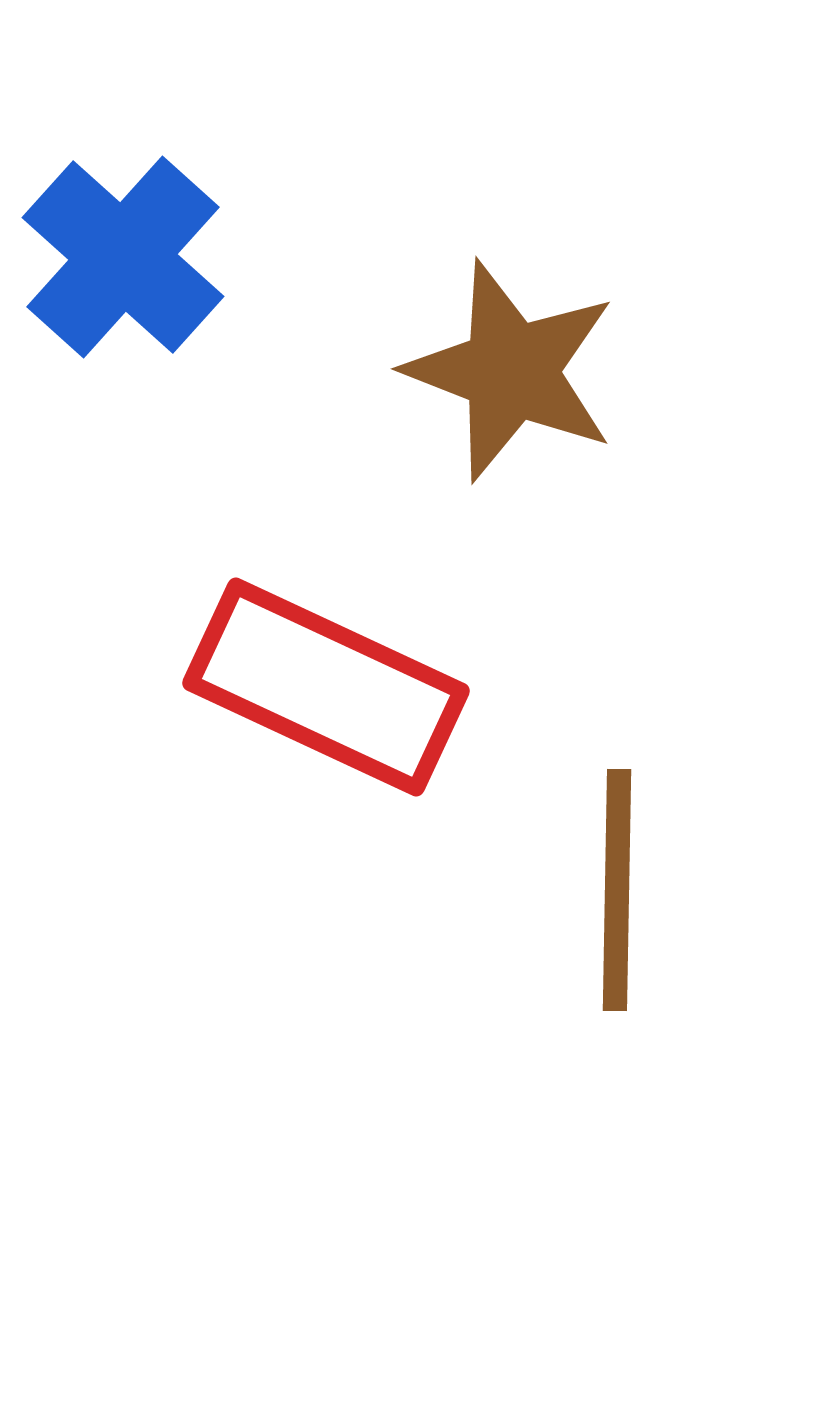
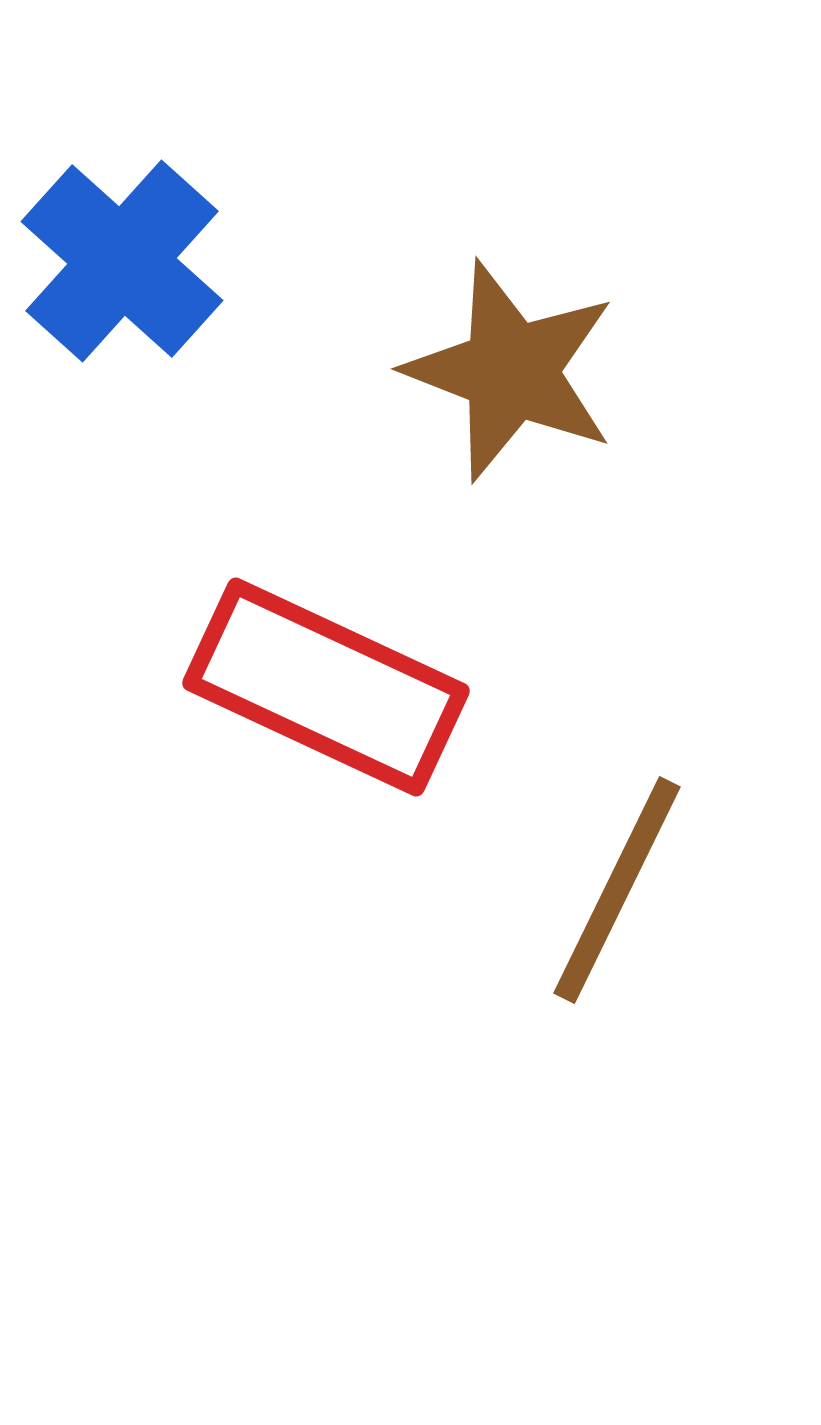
blue cross: moved 1 px left, 4 px down
brown line: rotated 25 degrees clockwise
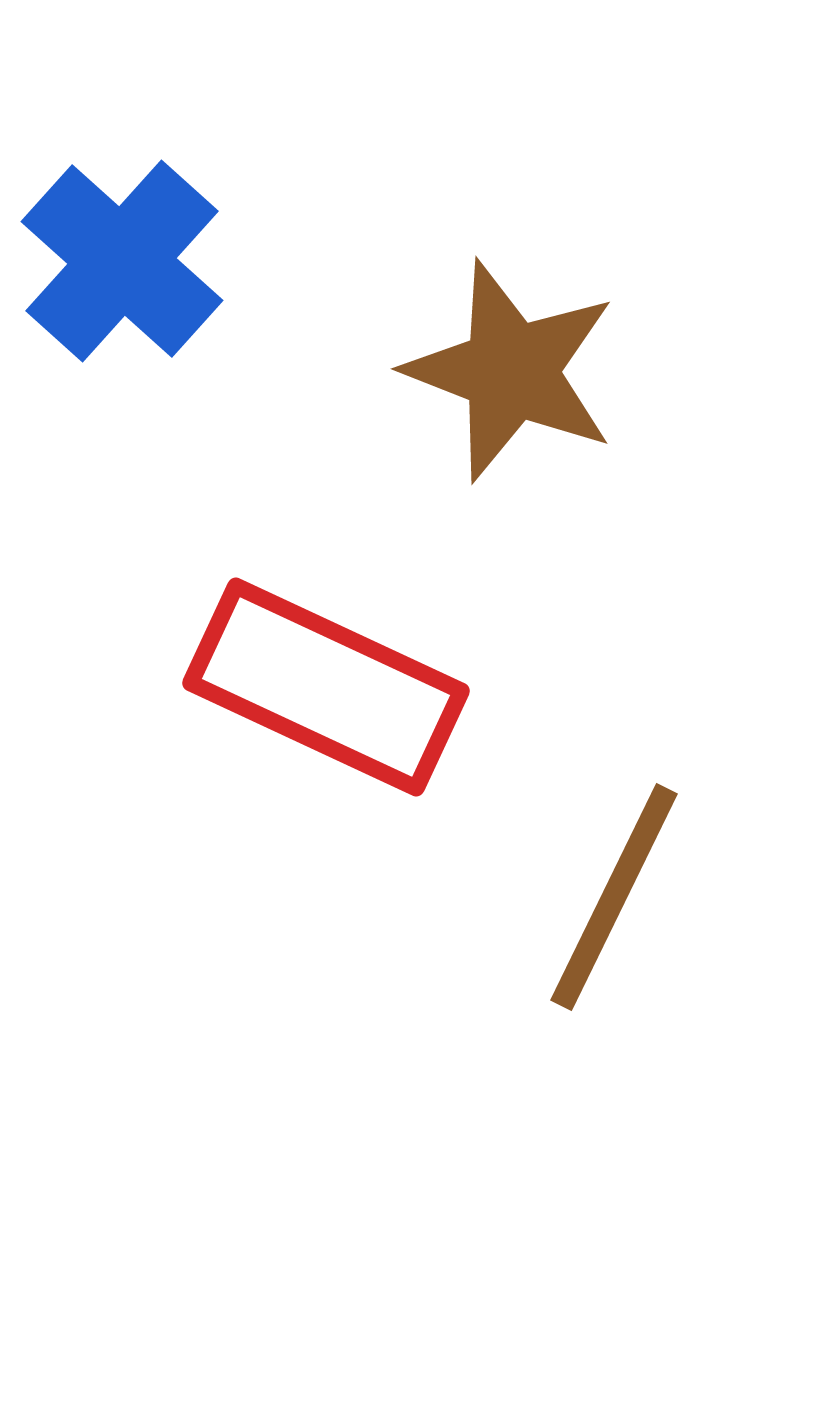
brown line: moved 3 px left, 7 px down
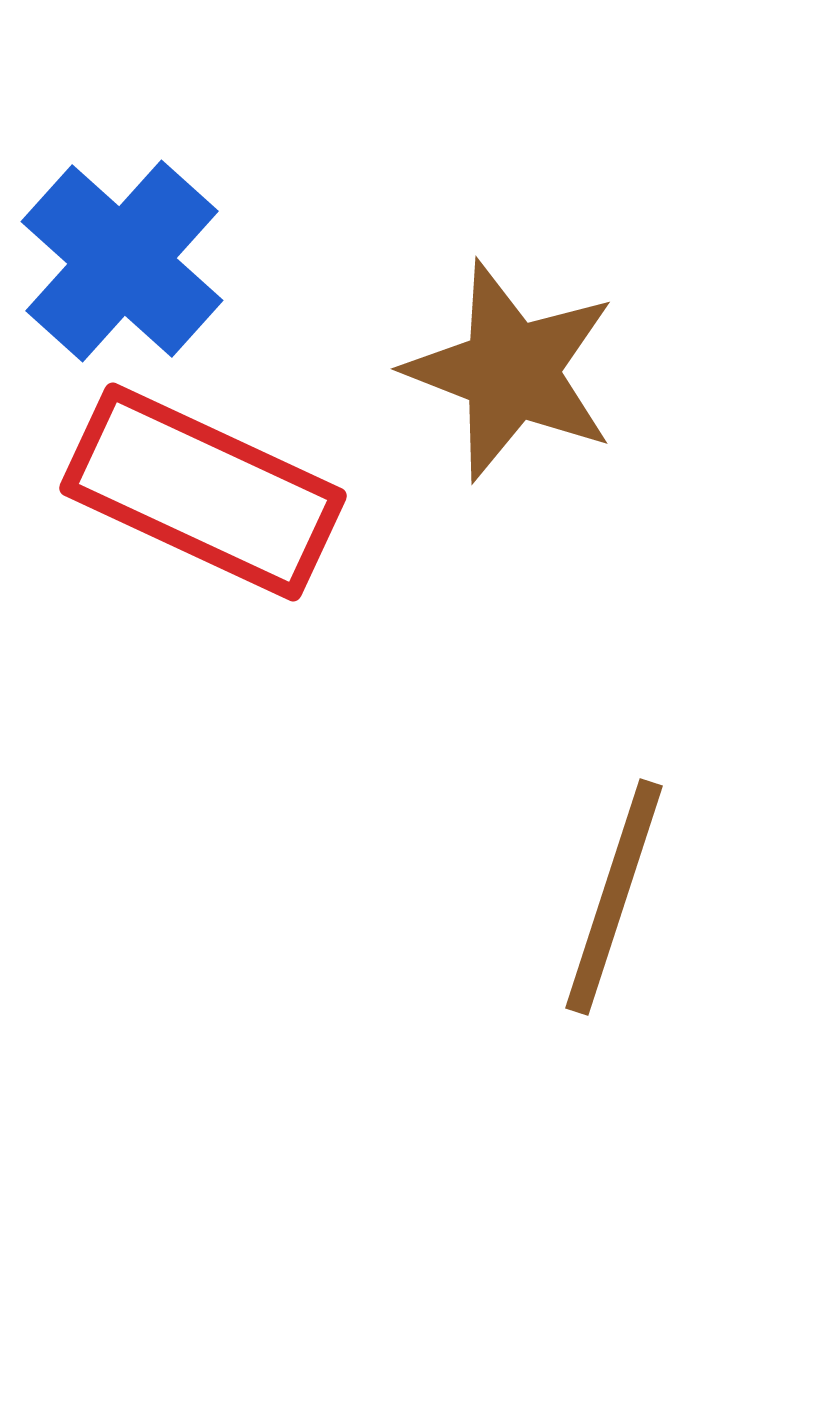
red rectangle: moved 123 px left, 195 px up
brown line: rotated 8 degrees counterclockwise
